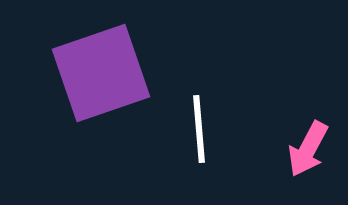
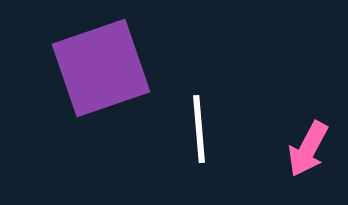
purple square: moved 5 px up
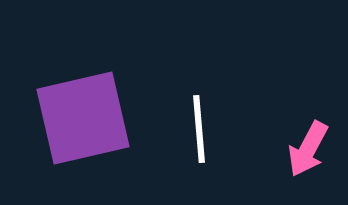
purple square: moved 18 px left, 50 px down; rotated 6 degrees clockwise
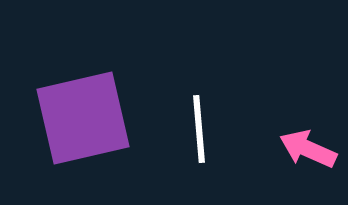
pink arrow: rotated 86 degrees clockwise
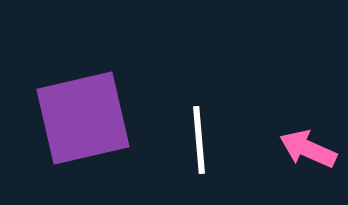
white line: moved 11 px down
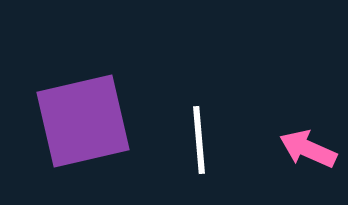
purple square: moved 3 px down
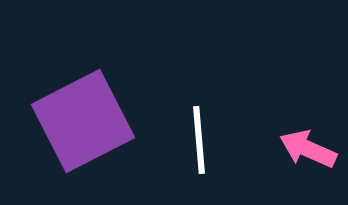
purple square: rotated 14 degrees counterclockwise
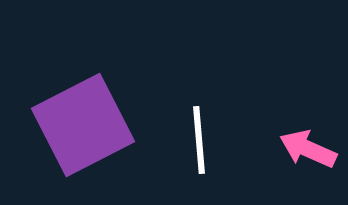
purple square: moved 4 px down
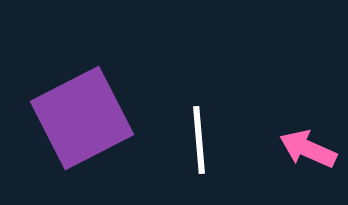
purple square: moved 1 px left, 7 px up
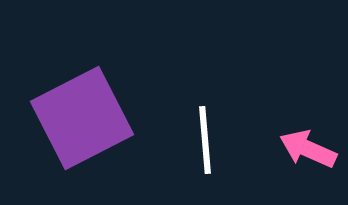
white line: moved 6 px right
